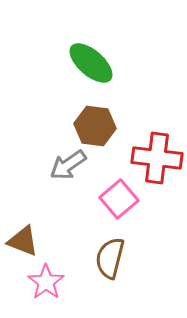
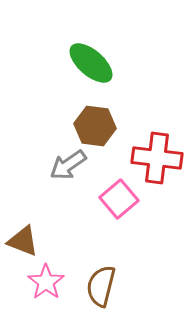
brown semicircle: moved 9 px left, 28 px down
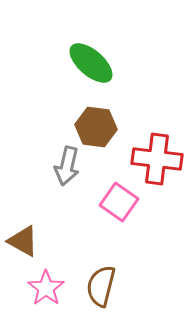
brown hexagon: moved 1 px right, 1 px down
red cross: moved 1 px down
gray arrow: moved 1 px left, 1 px down; rotated 42 degrees counterclockwise
pink square: moved 3 px down; rotated 15 degrees counterclockwise
brown triangle: rotated 8 degrees clockwise
pink star: moved 6 px down
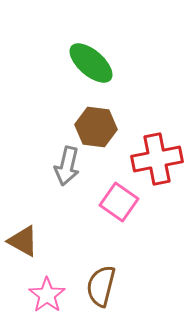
red cross: rotated 18 degrees counterclockwise
pink star: moved 1 px right, 7 px down
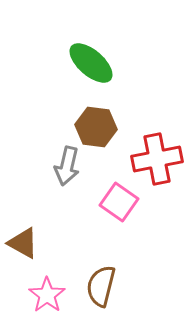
brown triangle: moved 2 px down
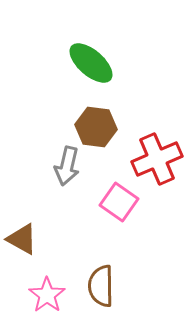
red cross: rotated 12 degrees counterclockwise
brown triangle: moved 1 px left, 4 px up
brown semicircle: rotated 15 degrees counterclockwise
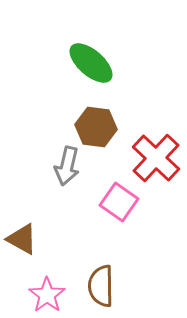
red cross: moved 1 px left, 1 px up; rotated 24 degrees counterclockwise
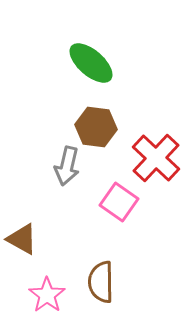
brown semicircle: moved 4 px up
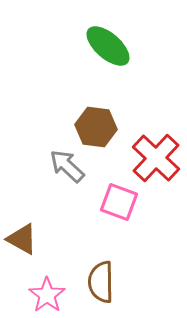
green ellipse: moved 17 px right, 17 px up
gray arrow: rotated 120 degrees clockwise
pink square: rotated 15 degrees counterclockwise
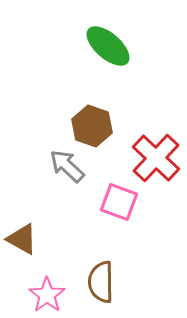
brown hexagon: moved 4 px left, 1 px up; rotated 12 degrees clockwise
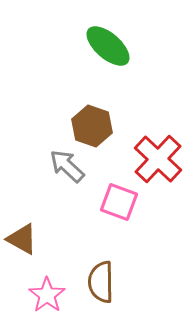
red cross: moved 2 px right, 1 px down
